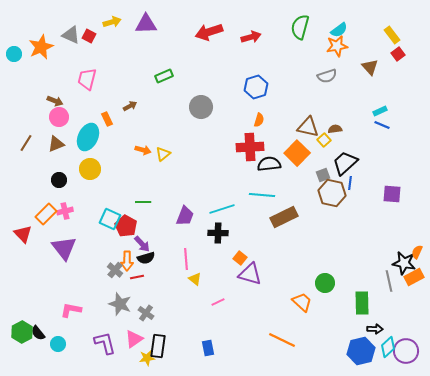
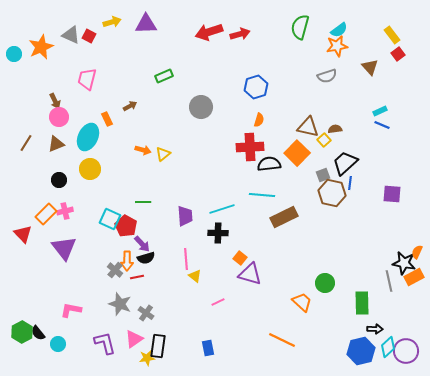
red arrow at (251, 37): moved 11 px left, 3 px up
brown arrow at (55, 101): rotated 42 degrees clockwise
purple trapezoid at (185, 216): rotated 25 degrees counterclockwise
yellow triangle at (195, 279): moved 3 px up
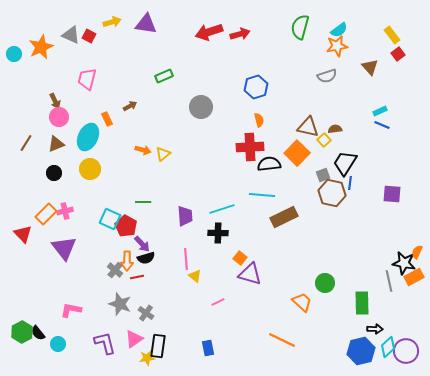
purple triangle at (146, 24): rotated 10 degrees clockwise
orange semicircle at (259, 120): rotated 32 degrees counterclockwise
black trapezoid at (345, 163): rotated 16 degrees counterclockwise
black circle at (59, 180): moved 5 px left, 7 px up
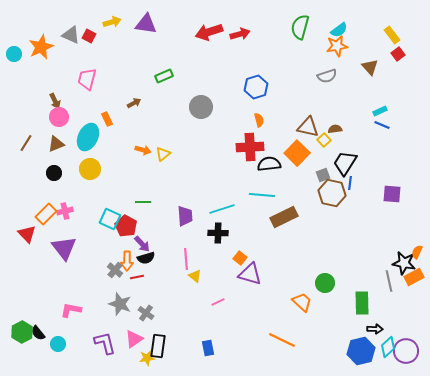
brown arrow at (130, 106): moved 4 px right, 3 px up
red triangle at (23, 234): moved 4 px right
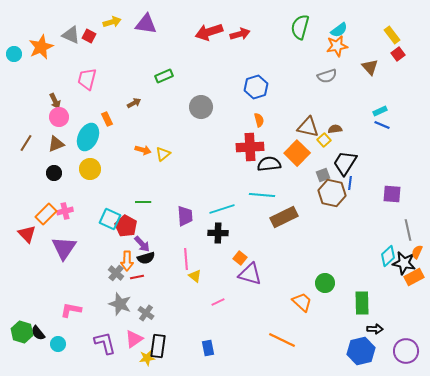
purple triangle at (64, 248): rotated 12 degrees clockwise
gray cross at (115, 270): moved 1 px right, 3 px down
gray line at (389, 281): moved 19 px right, 51 px up
green hexagon at (22, 332): rotated 15 degrees counterclockwise
cyan diamond at (388, 347): moved 91 px up
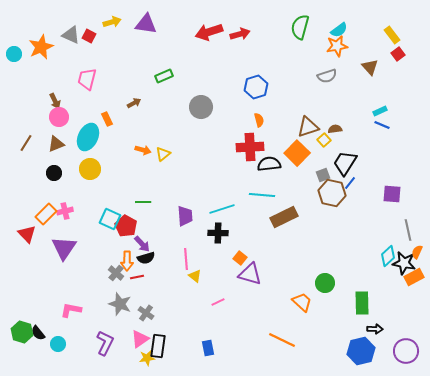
brown triangle at (308, 127): rotated 30 degrees counterclockwise
blue line at (350, 183): rotated 32 degrees clockwise
pink triangle at (134, 339): moved 6 px right
purple L-shape at (105, 343): rotated 40 degrees clockwise
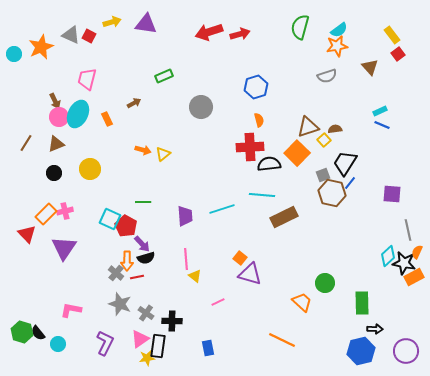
cyan ellipse at (88, 137): moved 10 px left, 23 px up
black cross at (218, 233): moved 46 px left, 88 px down
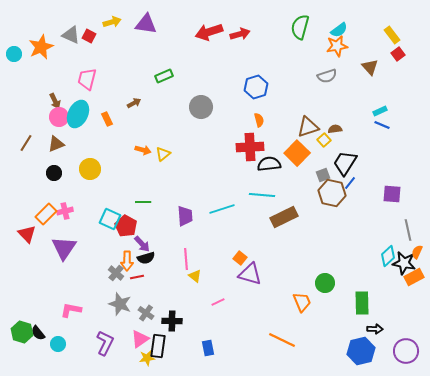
orange trapezoid at (302, 302): rotated 25 degrees clockwise
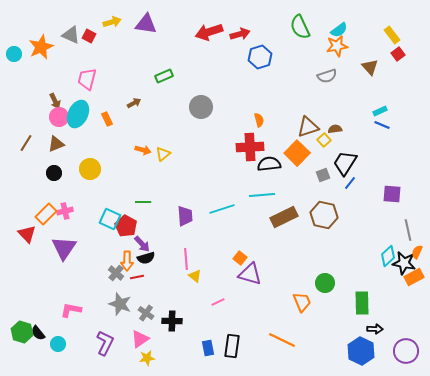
green semicircle at (300, 27): rotated 40 degrees counterclockwise
blue hexagon at (256, 87): moved 4 px right, 30 px up
brown hexagon at (332, 193): moved 8 px left, 22 px down
cyan line at (262, 195): rotated 10 degrees counterclockwise
black rectangle at (158, 346): moved 74 px right
blue hexagon at (361, 351): rotated 20 degrees counterclockwise
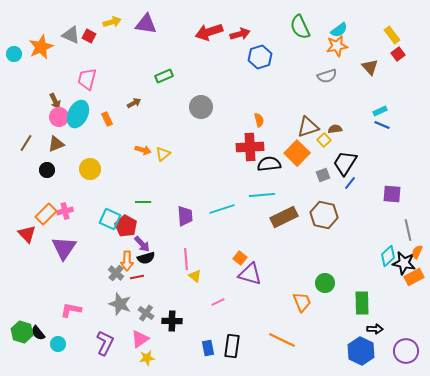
black circle at (54, 173): moved 7 px left, 3 px up
